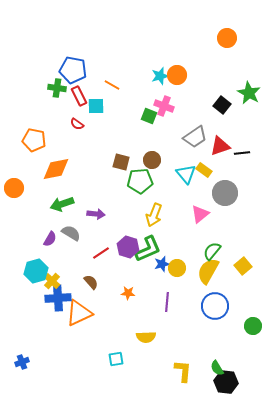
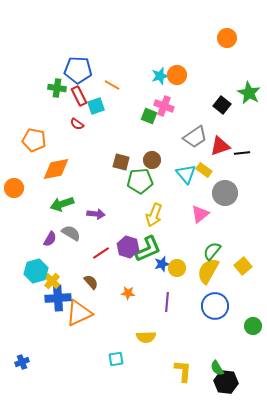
blue pentagon at (73, 70): moved 5 px right; rotated 8 degrees counterclockwise
cyan square at (96, 106): rotated 18 degrees counterclockwise
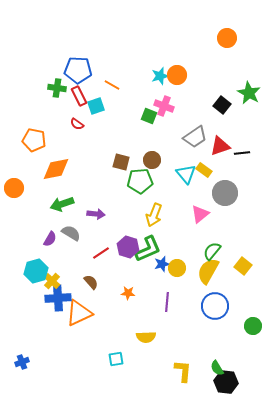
yellow square at (243, 266): rotated 12 degrees counterclockwise
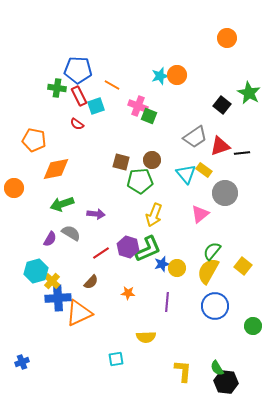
pink cross at (164, 106): moved 26 px left
brown semicircle at (91, 282): rotated 84 degrees clockwise
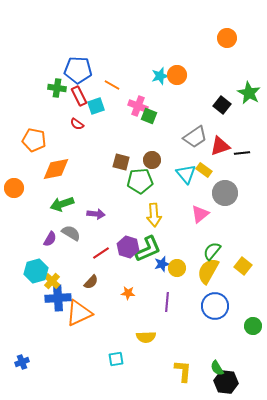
yellow arrow at (154, 215): rotated 25 degrees counterclockwise
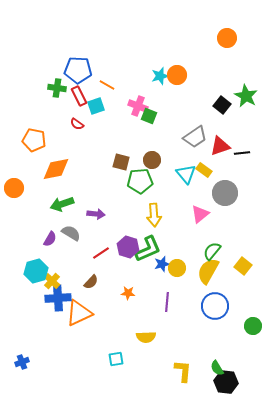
orange line at (112, 85): moved 5 px left
green star at (249, 93): moved 3 px left, 3 px down
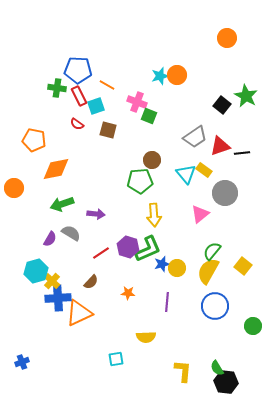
pink cross at (138, 106): moved 1 px left, 4 px up
brown square at (121, 162): moved 13 px left, 32 px up
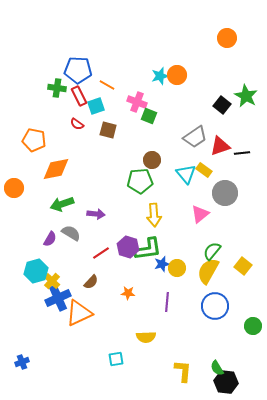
green L-shape at (148, 249): rotated 16 degrees clockwise
blue cross at (58, 298): rotated 20 degrees counterclockwise
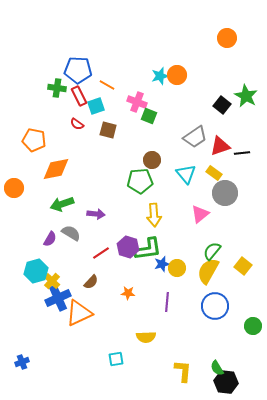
yellow rectangle at (204, 170): moved 10 px right, 3 px down
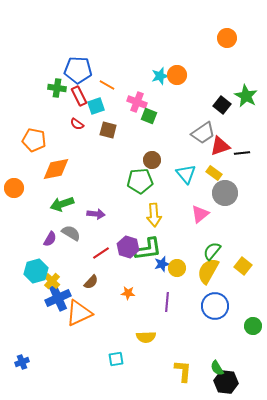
gray trapezoid at (195, 137): moved 8 px right, 4 px up
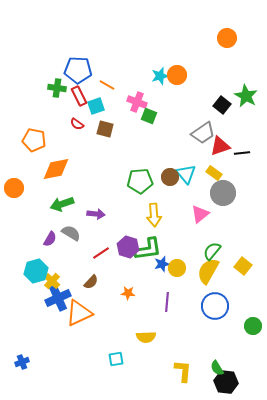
brown square at (108, 130): moved 3 px left, 1 px up
brown circle at (152, 160): moved 18 px right, 17 px down
gray circle at (225, 193): moved 2 px left
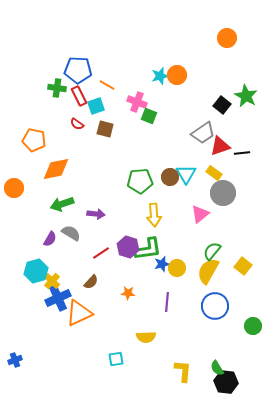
cyan triangle at (186, 174): rotated 10 degrees clockwise
blue cross at (22, 362): moved 7 px left, 2 px up
